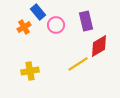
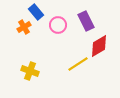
blue rectangle: moved 2 px left
purple rectangle: rotated 12 degrees counterclockwise
pink circle: moved 2 px right
yellow cross: rotated 30 degrees clockwise
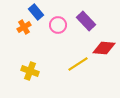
purple rectangle: rotated 18 degrees counterclockwise
red diamond: moved 5 px right, 2 px down; rotated 35 degrees clockwise
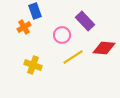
blue rectangle: moved 1 px left, 1 px up; rotated 21 degrees clockwise
purple rectangle: moved 1 px left
pink circle: moved 4 px right, 10 px down
yellow line: moved 5 px left, 7 px up
yellow cross: moved 3 px right, 6 px up
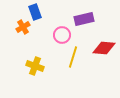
blue rectangle: moved 1 px down
purple rectangle: moved 1 px left, 2 px up; rotated 60 degrees counterclockwise
orange cross: moved 1 px left
yellow line: rotated 40 degrees counterclockwise
yellow cross: moved 2 px right, 1 px down
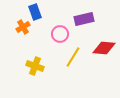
pink circle: moved 2 px left, 1 px up
yellow line: rotated 15 degrees clockwise
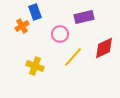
purple rectangle: moved 2 px up
orange cross: moved 1 px left, 1 px up
red diamond: rotated 30 degrees counterclockwise
yellow line: rotated 10 degrees clockwise
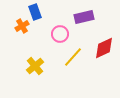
yellow cross: rotated 30 degrees clockwise
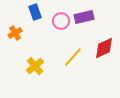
orange cross: moved 7 px left, 7 px down
pink circle: moved 1 px right, 13 px up
